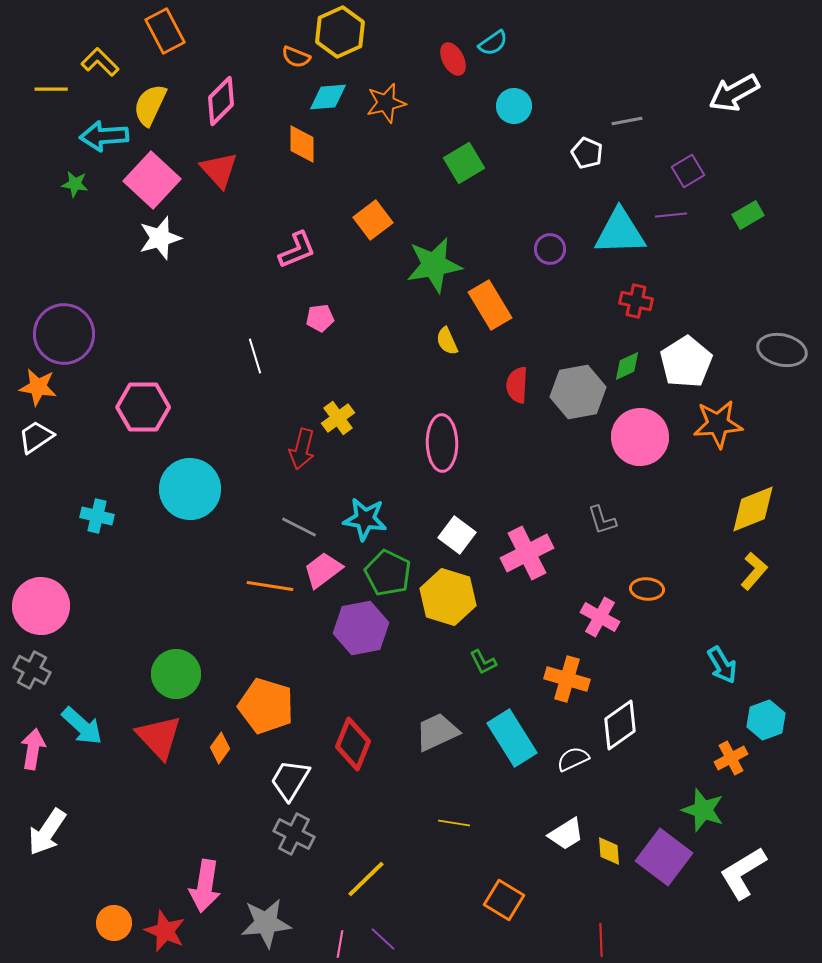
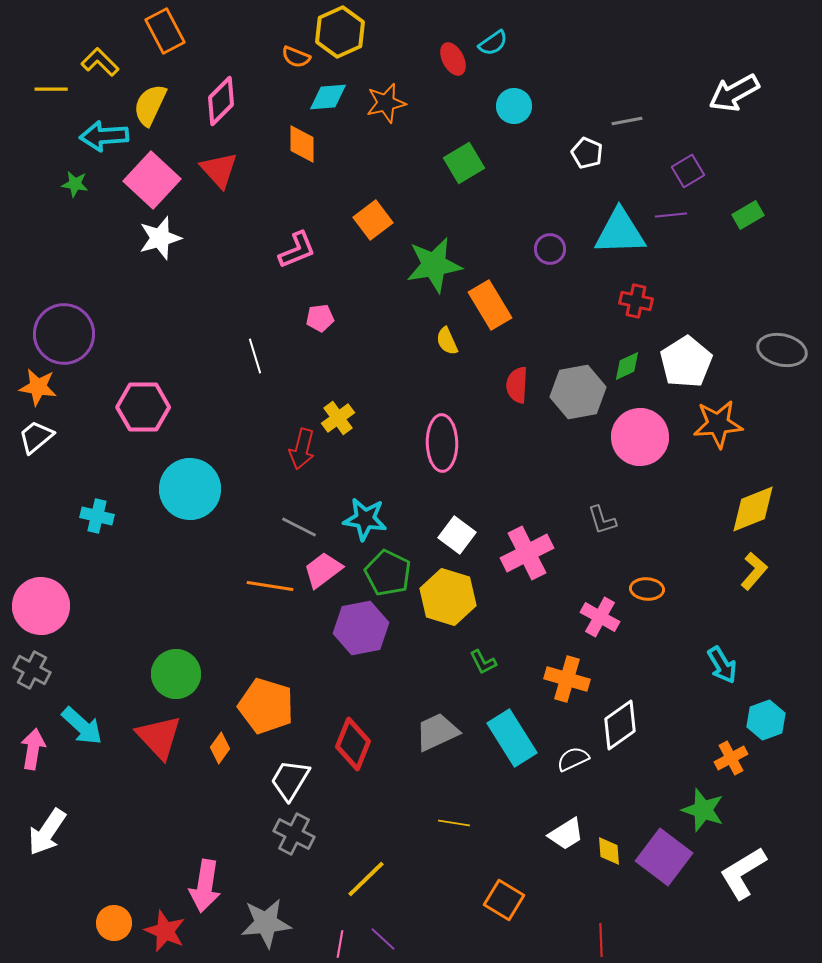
white trapezoid at (36, 437): rotated 6 degrees counterclockwise
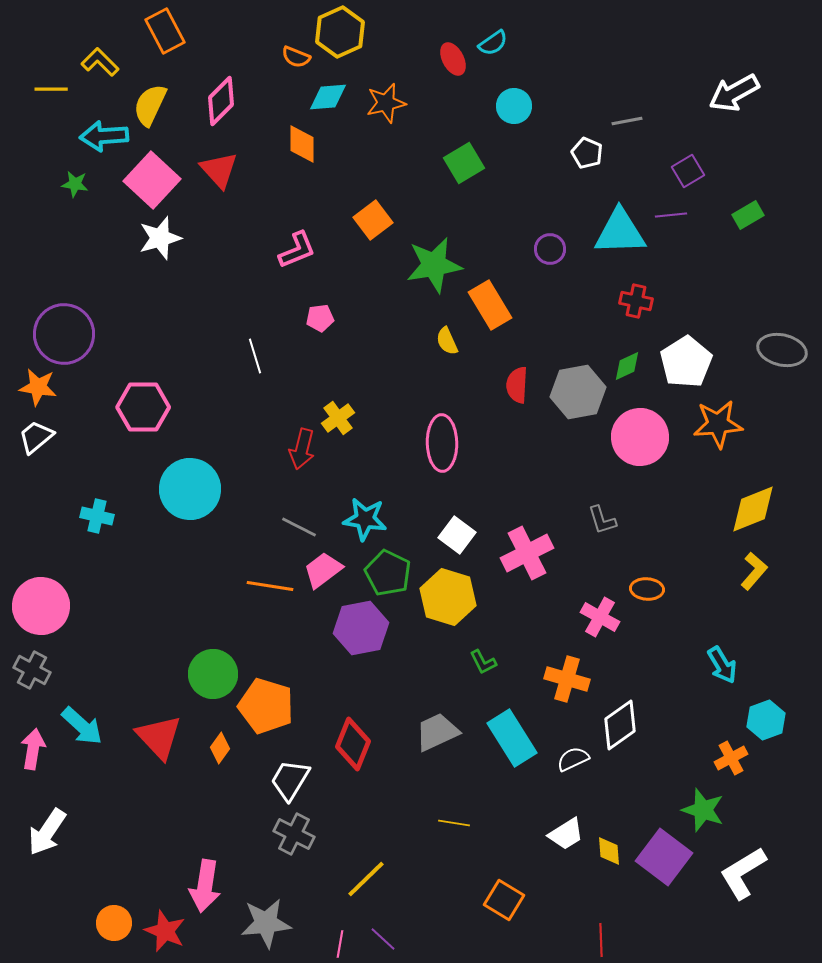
green circle at (176, 674): moved 37 px right
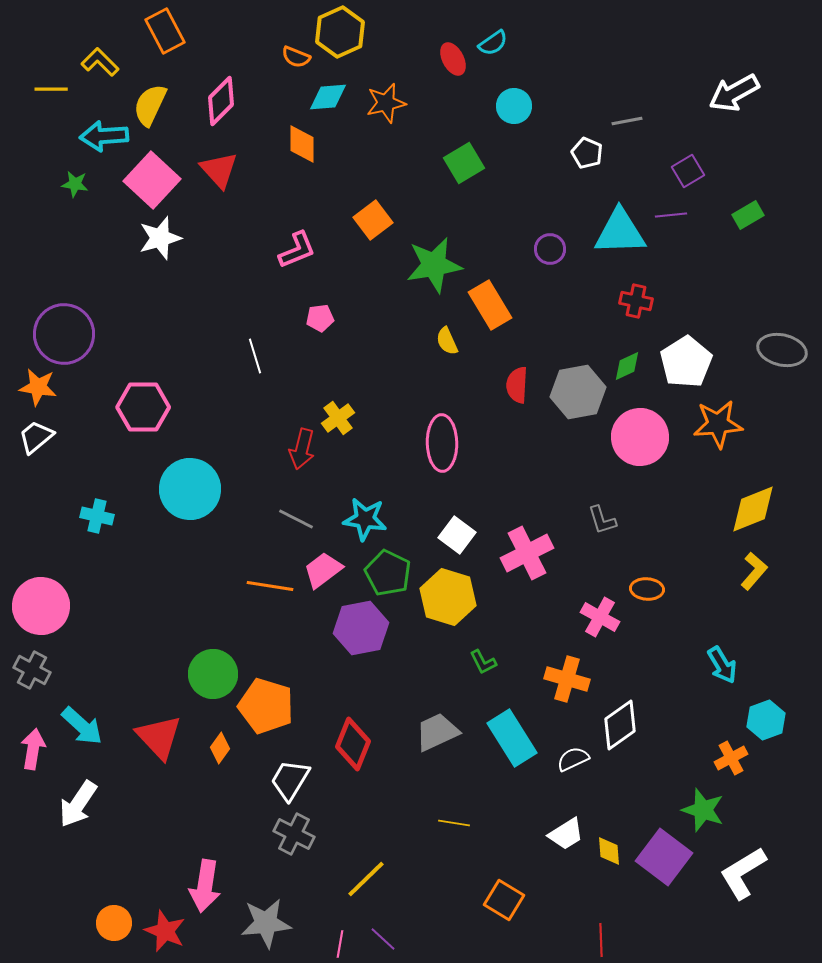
gray line at (299, 527): moved 3 px left, 8 px up
white arrow at (47, 832): moved 31 px right, 28 px up
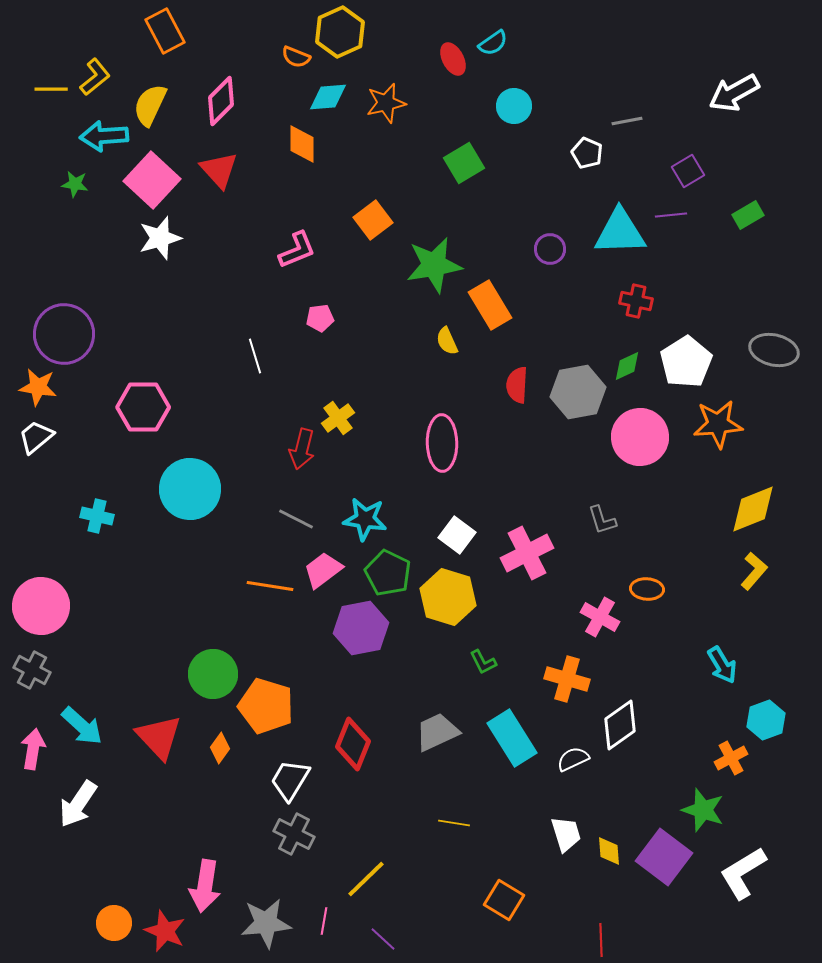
yellow L-shape at (100, 62): moved 5 px left, 15 px down; rotated 96 degrees clockwise
gray ellipse at (782, 350): moved 8 px left
white trapezoid at (566, 834): rotated 75 degrees counterclockwise
pink line at (340, 944): moved 16 px left, 23 px up
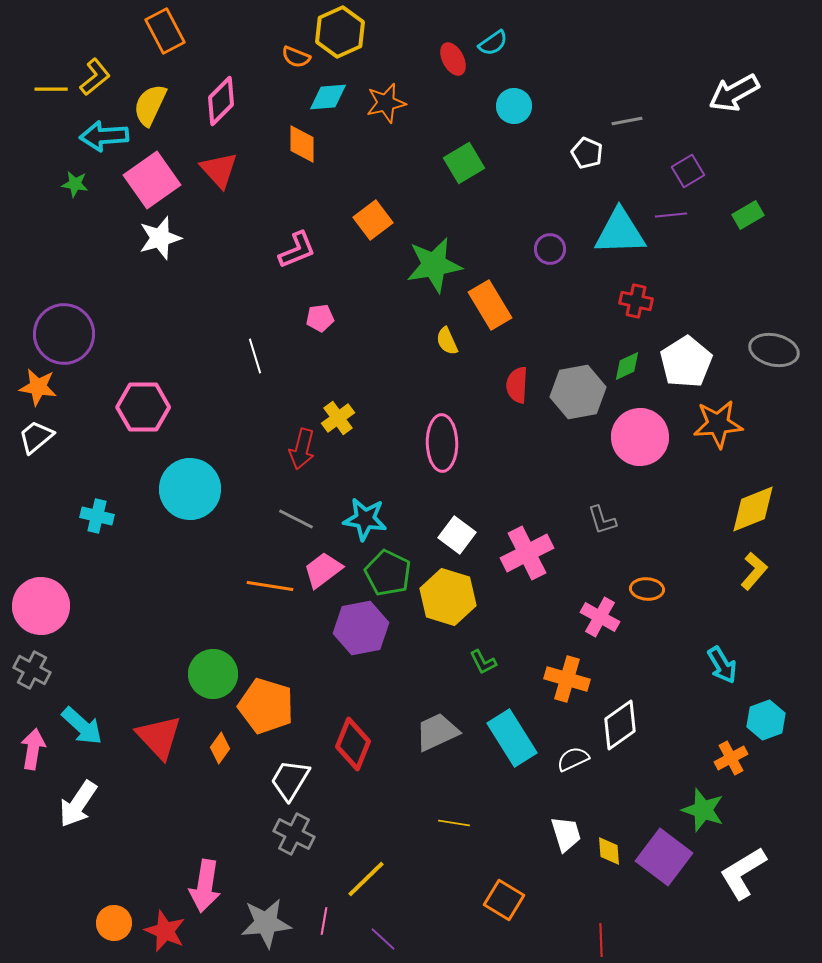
pink square at (152, 180): rotated 12 degrees clockwise
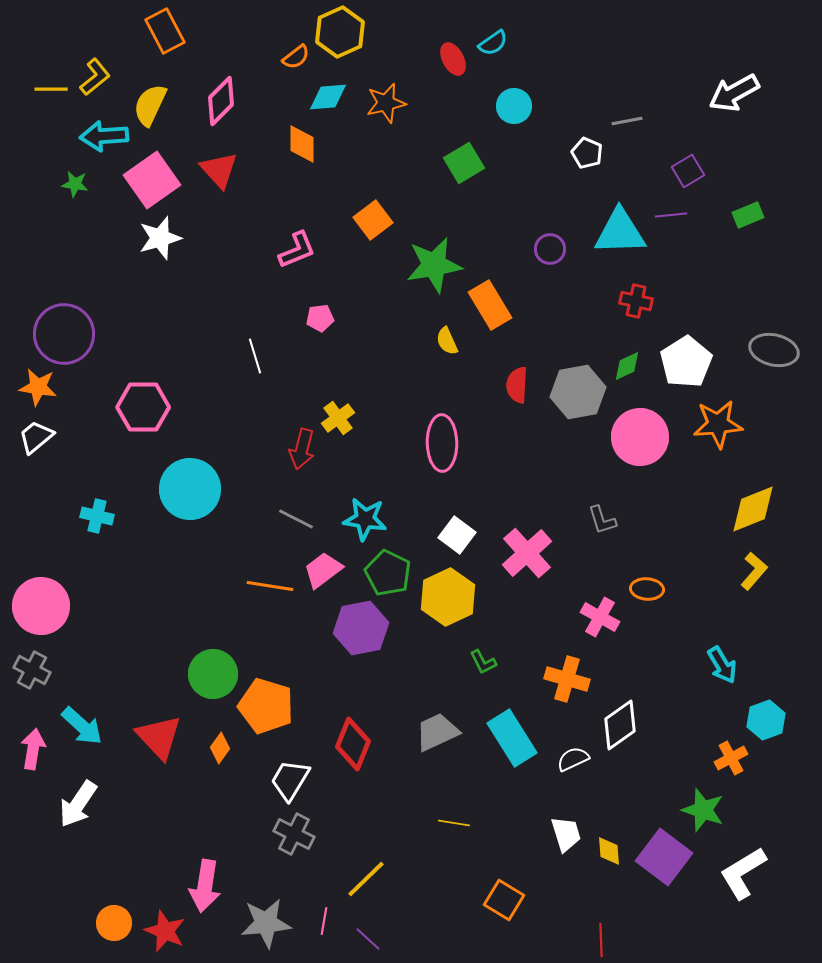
orange semicircle at (296, 57): rotated 60 degrees counterclockwise
green rectangle at (748, 215): rotated 8 degrees clockwise
pink cross at (527, 553): rotated 15 degrees counterclockwise
yellow hexagon at (448, 597): rotated 18 degrees clockwise
purple line at (383, 939): moved 15 px left
